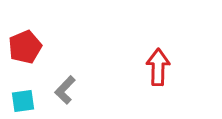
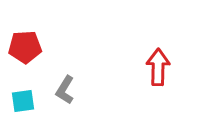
red pentagon: rotated 20 degrees clockwise
gray L-shape: rotated 12 degrees counterclockwise
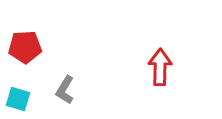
red arrow: moved 2 px right
cyan square: moved 5 px left, 2 px up; rotated 25 degrees clockwise
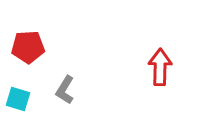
red pentagon: moved 3 px right
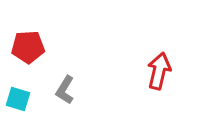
red arrow: moved 1 px left, 4 px down; rotated 12 degrees clockwise
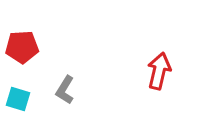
red pentagon: moved 6 px left
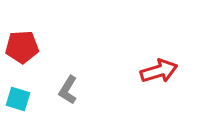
red arrow: rotated 60 degrees clockwise
gray L-shape: moved 3 px right
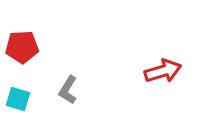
red arrow: moved 4 px right
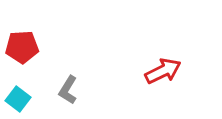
red arrow: rotated 9 degrees counterclockwise
cyan square: rotated 20 degrees clockwise
